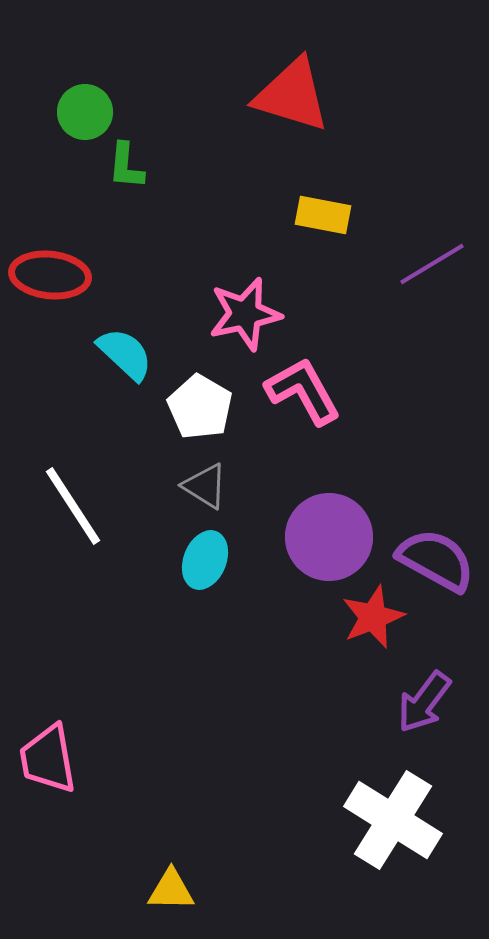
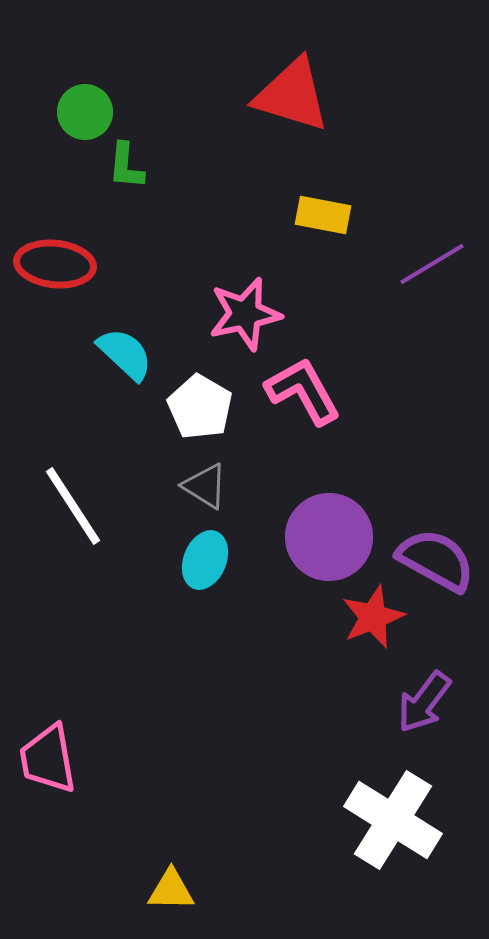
red ellipse: moved 5 px right, 11 px up
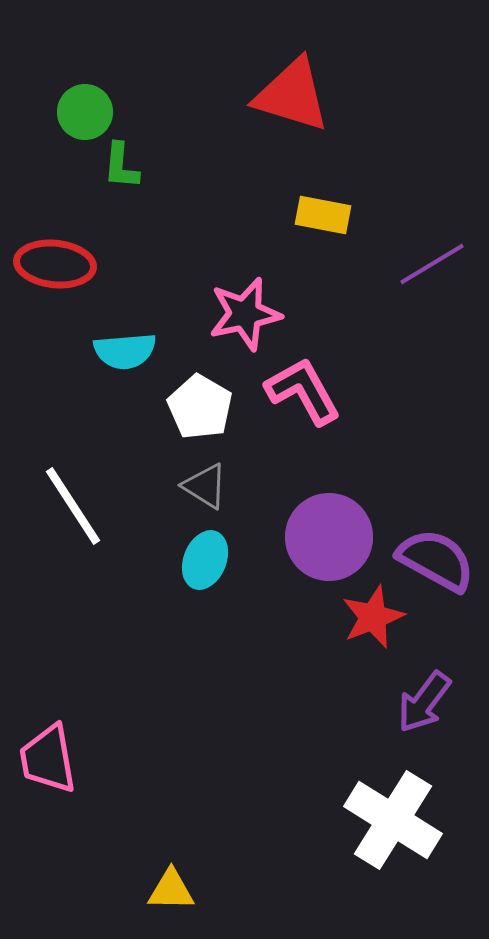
green L-shape: moved 5 px left
cyan semicircle: moved 3 px up; rotated 132 degrees clockwise
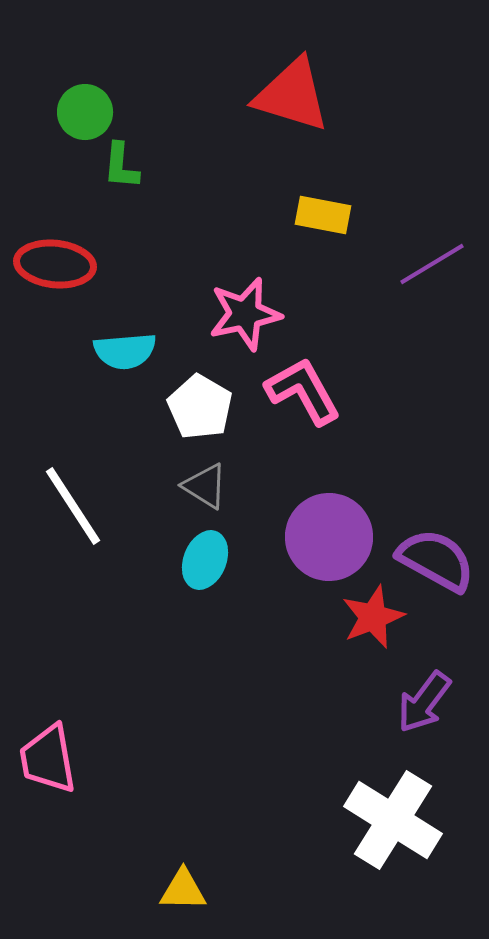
yellow triangle: moved 12 px right
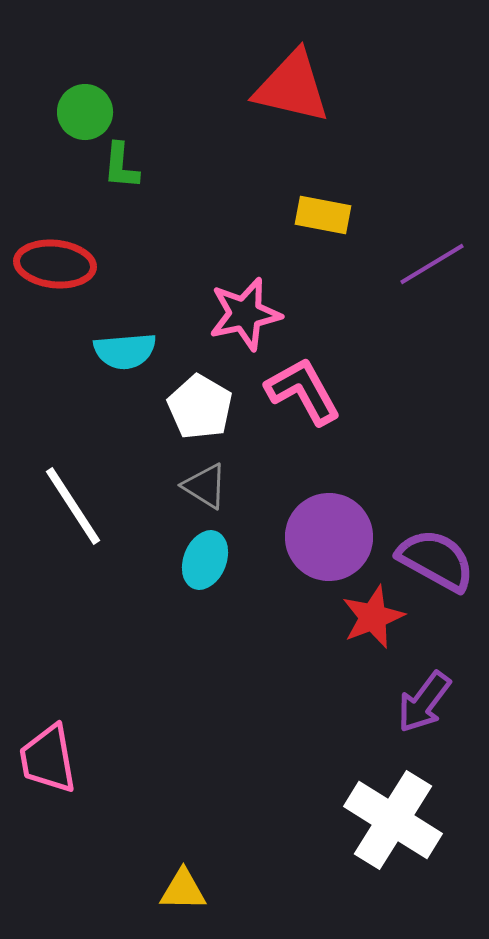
red triangle: moved 8 px up; rotated 4 degrees counterclockwise
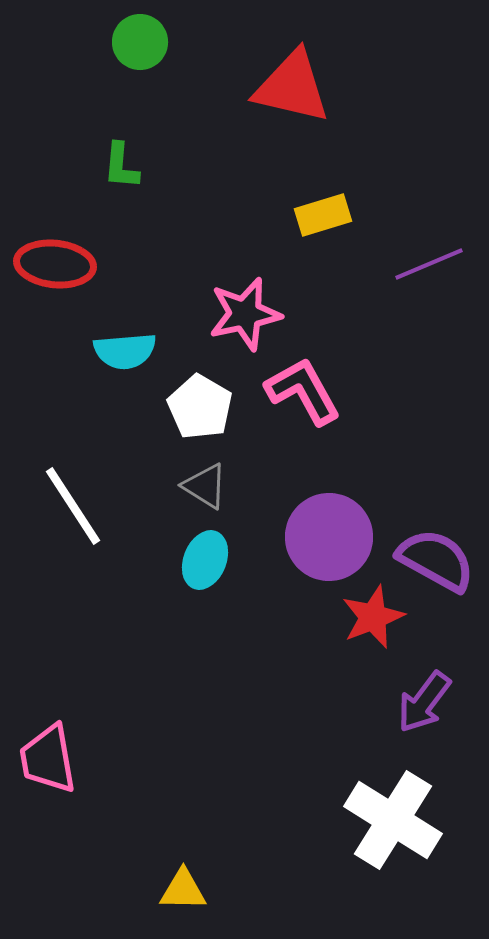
green circle: moved 55 px right, 70 px up
yellow rectangle: rotated 28 degrees counterclockwise
purple line: moved 3 px left; rotated 8 degrees clockwise
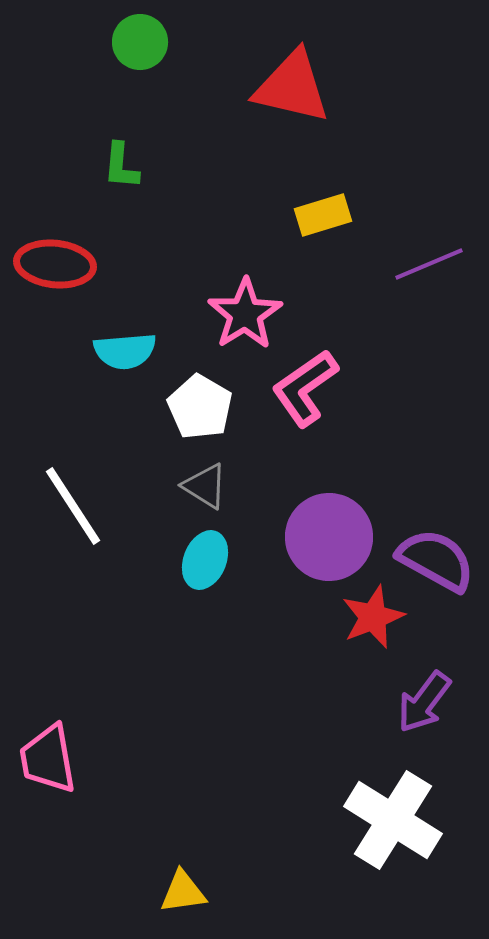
pink star: rotated 20 degrees counterclockwise
pink L-shape: moved 2 px right, 3 px up; rotated 96 degrees counterclockwise
yellow triangle: moved 2 px down; rotated 9 degrees counterclockwise
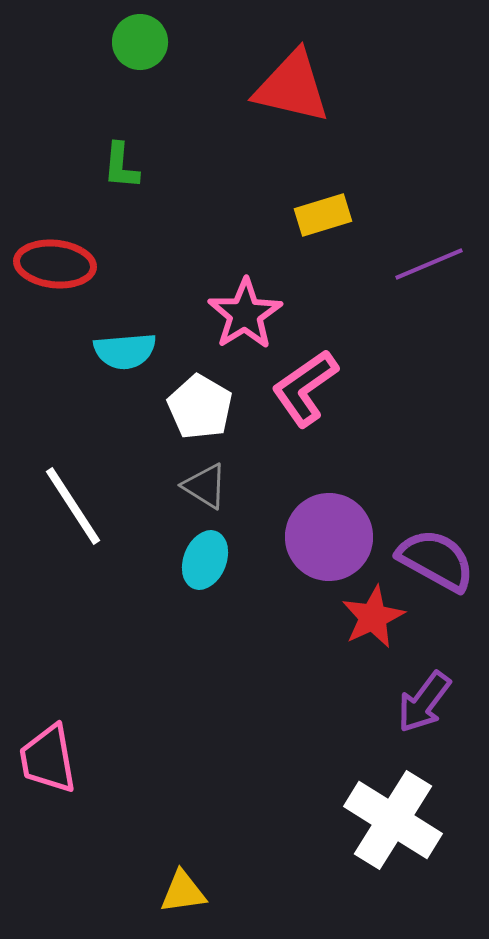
red star: rotated 4 degrees counterclockwise
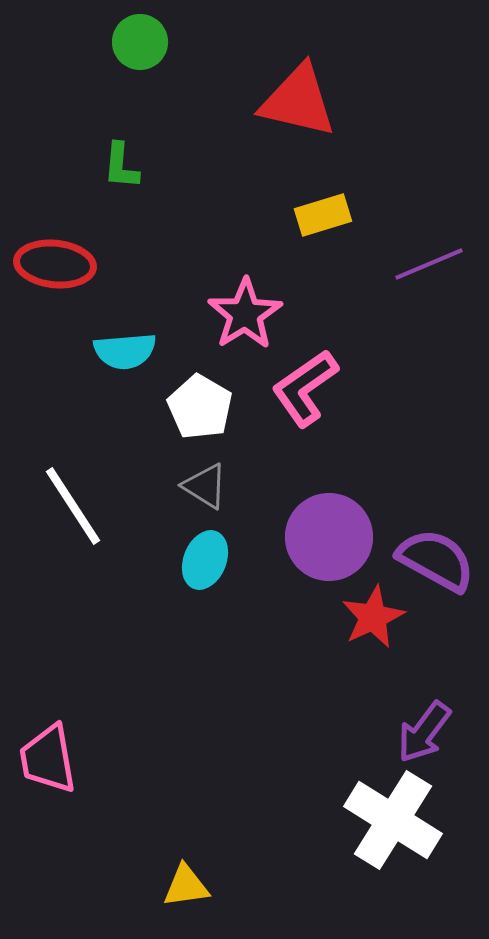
red triangle: moved 6 px right, 14 px down
purple arrow: moved 30 px down
yellow triangle: moved 3 px right, 6 px up
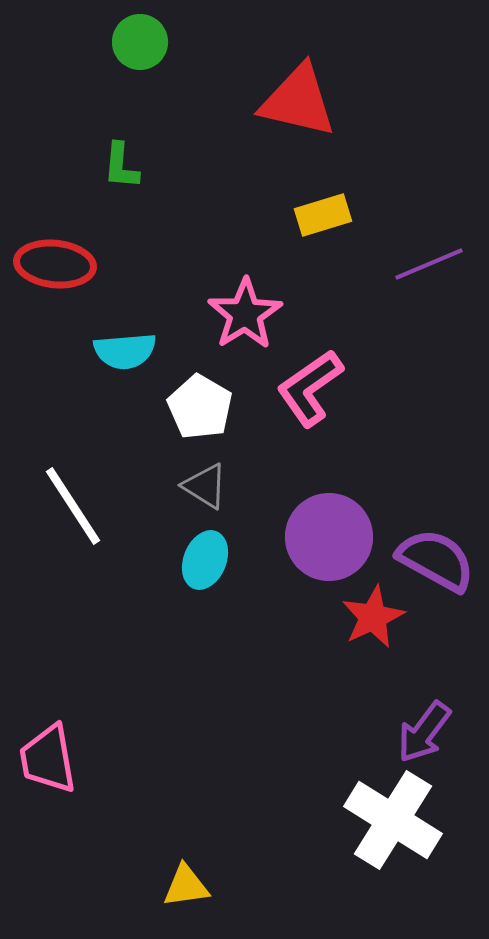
pink L-shape: moved 5 px right
